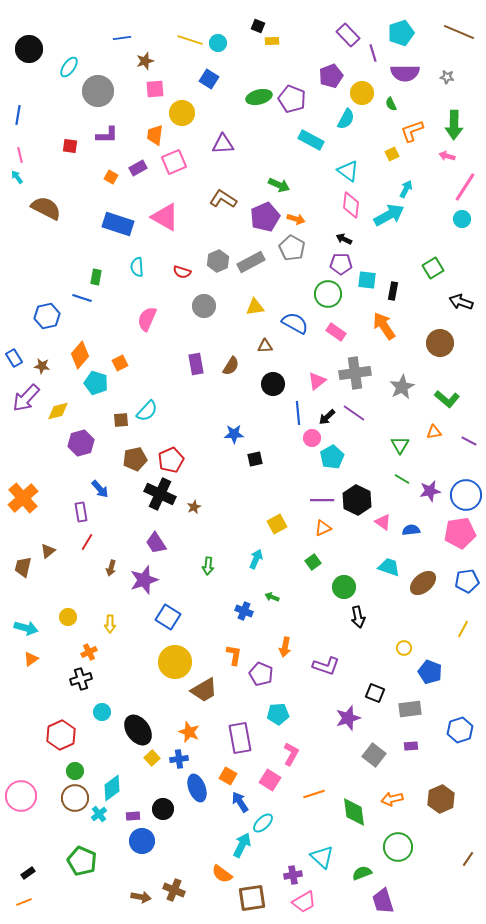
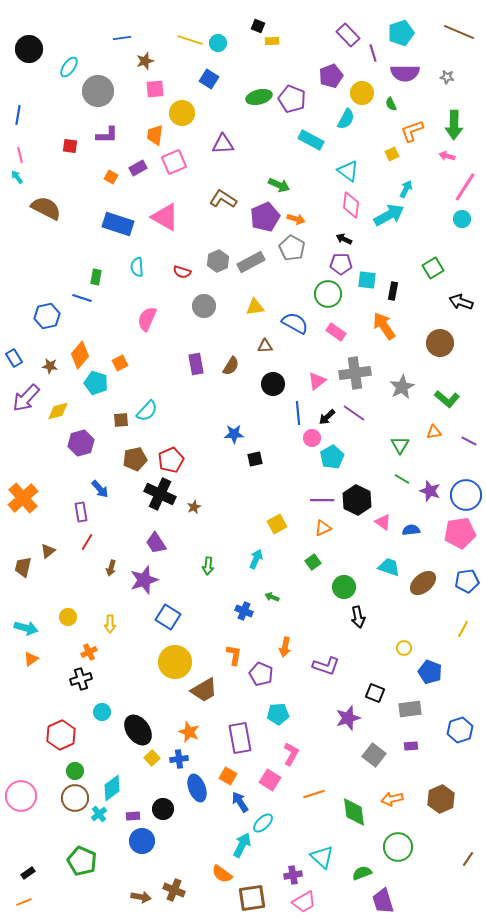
brown star at (42, 366): moved 8 px right
purple star at (430, 491): rotated 30 degrees clockwise
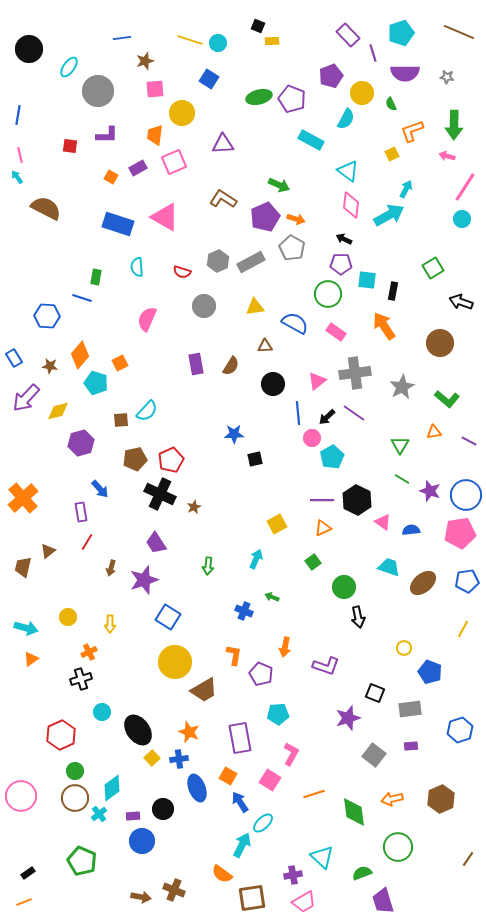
blue hexagon at (47, 316): rotated 15 degrees clockwise
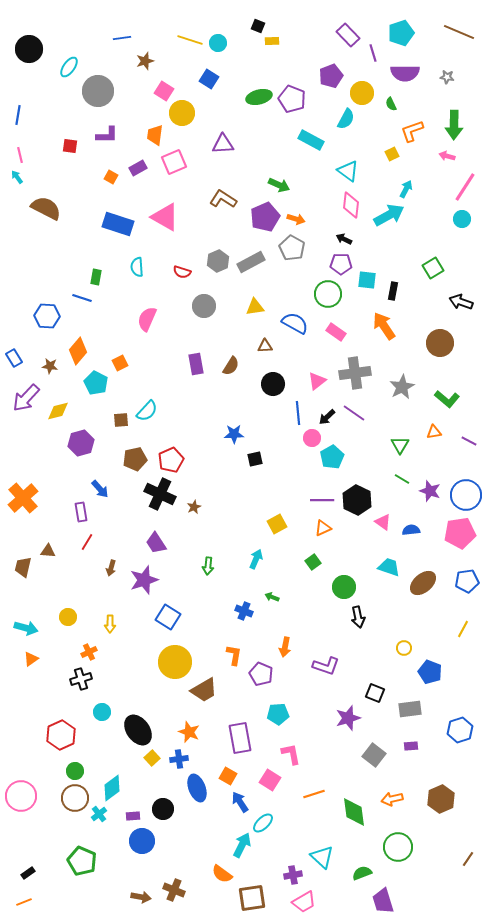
pink square at (155, 89): moved 9 px right, 2 px down; rotated 36 degrees clockwise
orange diamond at (80, 355): moved 2 px left, 4 px up
cyan pentagon at (96, 383): rotated 10 degrees clockwise
brown triangle at (48, 551): rotated 42 degrees clockwise
pink L-shape at (291, 754): rotated 40 degrees counterclockwise
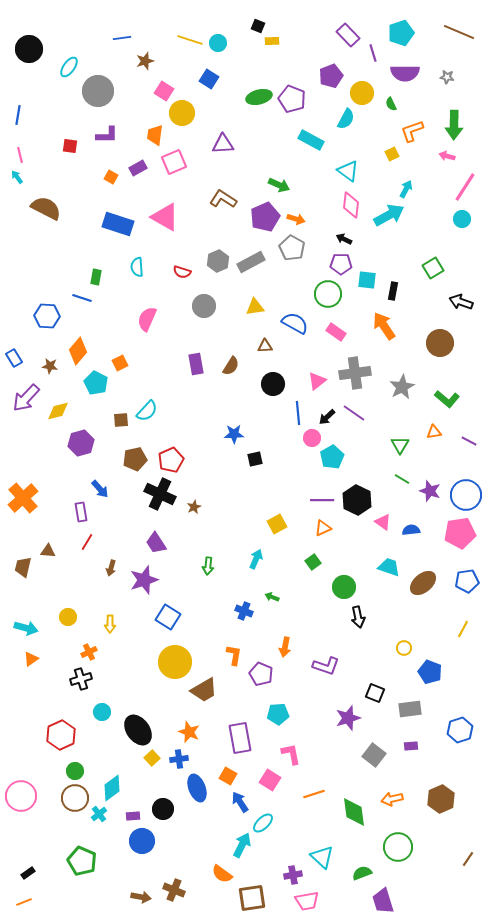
pink trapezoid at (304, 902): moved 3 px right, 1 px up; rotated 20 degrees clockwise
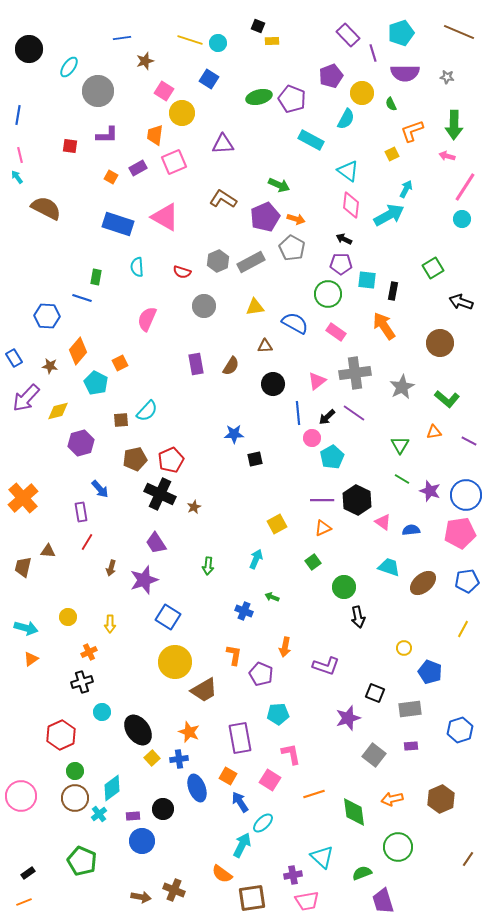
black cross at (81, 679): moved 1 px right, 3 px down
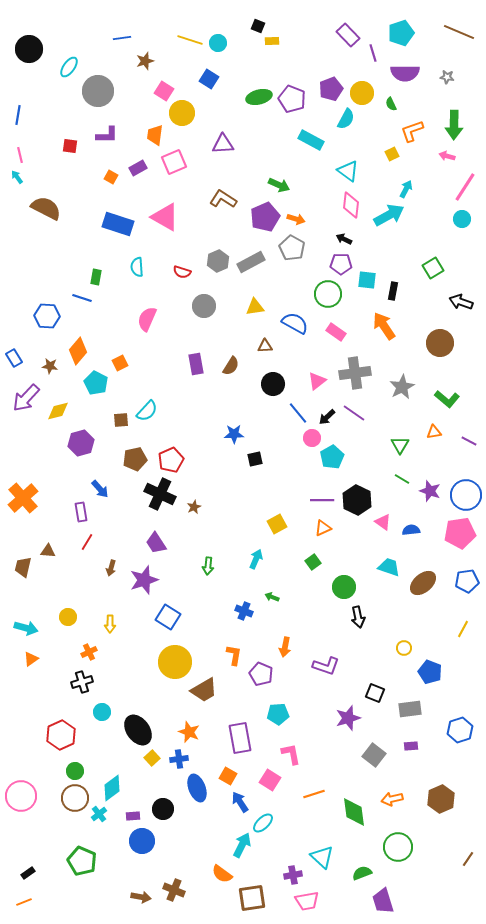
purple pentagon at (331, 76): moved 13 px down
blue line at (298, 413): rotated 35 degrees counterclockwise
